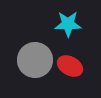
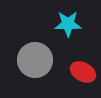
red ellipse: moved 13 px right, 6 px down
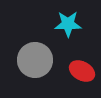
red ellipse: moved 1 px left, 1 px up
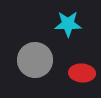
red ellipse: moved 2 px down; rotated 25 degrees counterclockwise
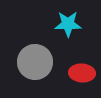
gray circle: moved 2 px down
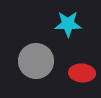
gray circle: moved 1 px right, 1 px up
